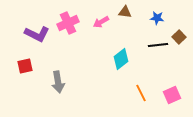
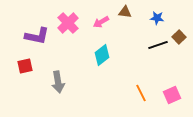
pink cross: rotated 20 degrees counterclockwise
purple L-shape: moved 2 px down; rotated 15 degrees counterclockwise
black line: rotated 12 degrees counterclockwise
cyan diamond: moved 19 px left, 4 px up
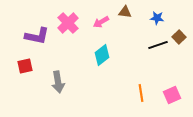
orange line: rotated 18 degrees clockwise
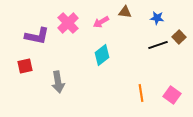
pink square: rotated 30 degrees counterclockwise
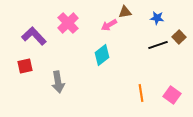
brown triangle: rotated 16 degrees counterclockwise
pink arrow: moved 8 px right, 3 px down
purple L-shape: moved 3 px left; rotated 145 degrees counterclockwise
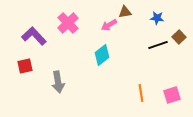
pink square: rotated 36 degrees clockwise
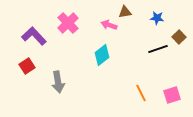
pink arrow: rotated 49 degrees clockwise
black line: moved 4 px down
red square: moved 2 px right; rotated 21 degrees counterclockwise
orange line: rotated 18 degrees counterclockwise
